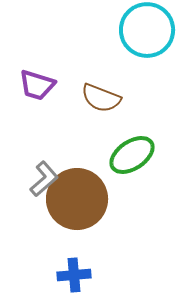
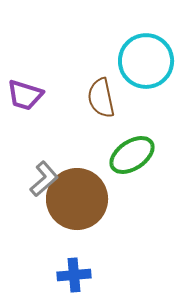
cyan circle: moved 1 px left, 31 px down
purple trapezoid: moved 12 px left, 10 px down
brown semicircle: rotated 57 degrees clockwise
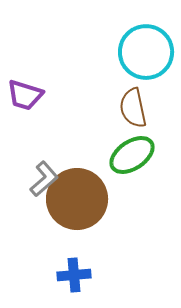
cyan circle: moved 9 px up
brown semicircle: moved 32 px right, 10 px down
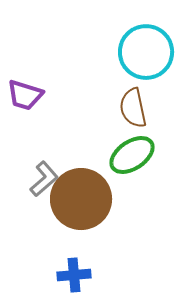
brown circle: moved 4 px right
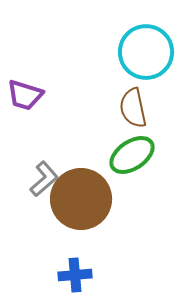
blue cross: moved 1 px right
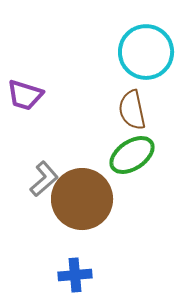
brown semicircle: moved 1 px left, 2 px down
brown circle: moved 1 px right
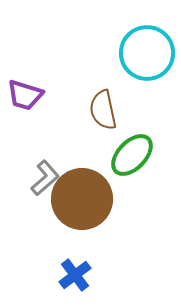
cyan circle: moved 1 px right, 1 px down
brown semicircle: moved 29 px left
green ellipse: rotated 12 degrees counterclockwise
gray L-shape: moved 1 px right, 1 px up
blue cross: rotated 32 degrees counterclockwise
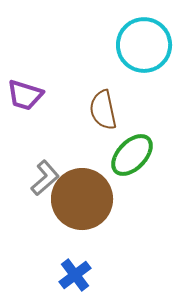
cyan circle: moved 3 px left, 8 px up
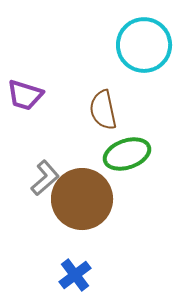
green ellipse: moved 5 px left, 1 px up; rotated 27 degrees clockwise
